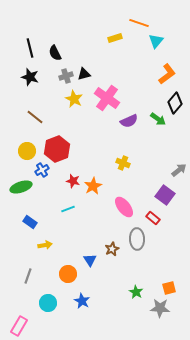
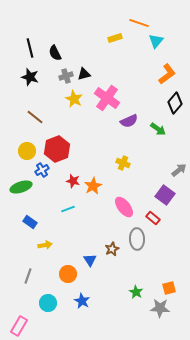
green arrow: moved 10 px down
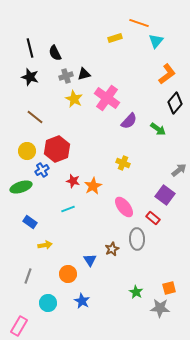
purple semicircle: rotated 24 degrees counterclockwise
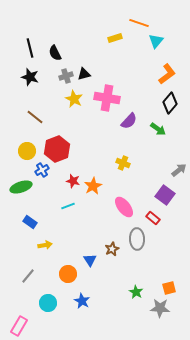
pink cross: rotated 25 degrees counterclockwise
black diamond: moved 5 px left
cyan line: moved 3 px up
gray line: rotated 21 degrees clockwise
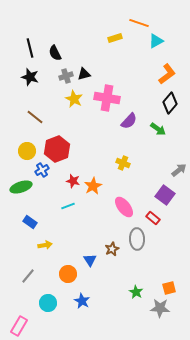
cyan triangle: rotated 21 degrees clockwise
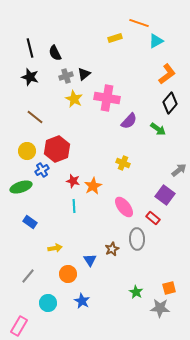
black triangle: rotated 24 degrees counterclockwise
cyan line: moved 6 px right; rotated 72 degrees counterclockwise
yellow arrow: moved 10 px right, 3 px down
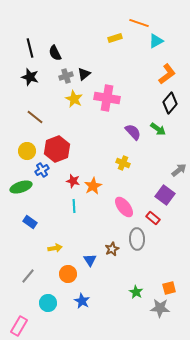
purple semicircle: moved 4 px right, 11 px down; rotated 84 degrees counterclockwise
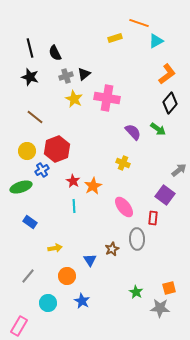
red star: rotated 16 degrees clockwise
red rectangle: rotated 56 degrees clockwise
orange circle: moved 1 px left, 2 px down
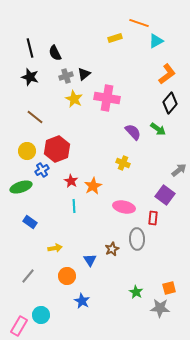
red star: moved 2 px left
pink ellipse: rotated 40 degrees counterclockwise
cyan circle: moved 7 px left, 12 px down
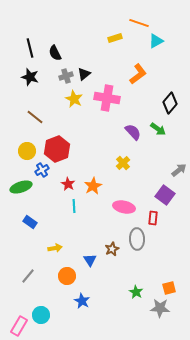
orange L-shape: moved 29 px left
yellow cross: rotated 24 degrees clockwise
red star: moved 3 px left, 3 px down
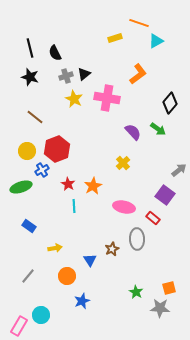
red rectangle: rotated 56 degrees counterclockwise
blue rectangle: moved 1 px left, 4 px down
blue star: rotated 21 degrees clockwise
